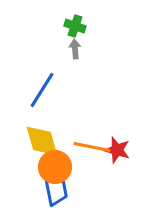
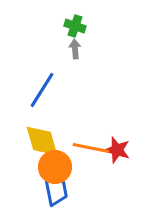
orange line: moved 1 px left, 1 px down
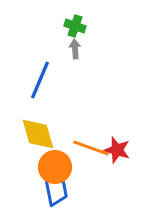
blue line: moved 2 px left, 10 px up; rotated 9 degrees counterclockwise
yellow diamond: moved 4 px left, 7 px up
orange line: rotated 9 degrees clockwise
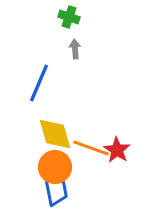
green cross: moved 6 px left, 9 px up
blue line: moved 1 px left, 3 px down
yellow diamond: moved 17 px right
red star: rotated 16 degrees clockwise
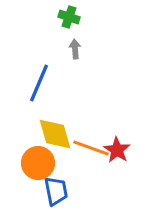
orange circle: moved 17 px left, 4 px up
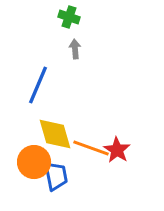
blue line: moved 1 px left, 2 px down
orange circle: moved 4 px left, 1 px up
blue trapezoid: moved 15 px up
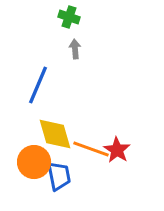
orange line: moved 1 px down
blue trapezoid: moved 3 px right
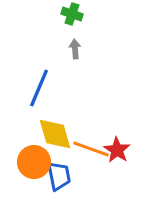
green cross: moved 3 px right, 3 px up
blue line: moved 1 px right, 3 px down
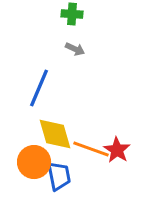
green cross: rotated 15 degrees counterclockwise
gray arrow: rotated 120 degrees clockwise
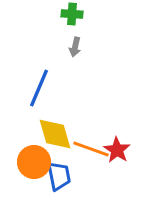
gray arrow: moved 2 px up; rotated 78 degrees clockwise
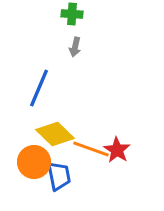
yellow diamond: rotated 30 degrees counterclockwise
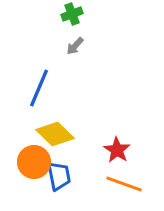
green cross: rotated 25 degrees counterclockwise
gray arrow: moved 1 px up; rotated 30 degrees clockwise
orange line: moved 33 px right, 35 px down
